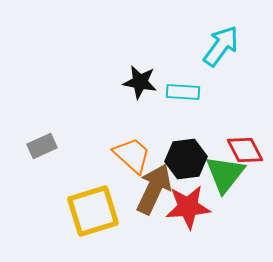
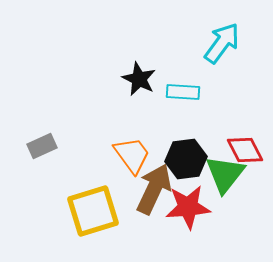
cyan arrow: moved 1 px right, 3 px up
black star: moved 1 px left, 3 px up; rotated 16 degrees clockwise
orange trapezoid: rotated 12 degrees clockwise
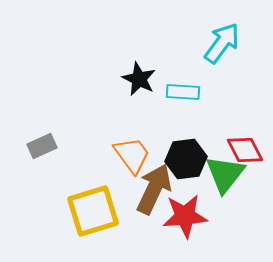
red star: moved 3 px left, 9 px down
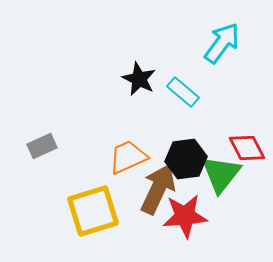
cyan rectangle: rotated 36 degrees clockwise
red diamond: moved 2 px right, 2 px up
orange trapezoid: moved 4 px left, 2 px down; rotated 78 degrees counterclockwise
green triangle: moved 4 px left
brown arrow: moved 4 px right
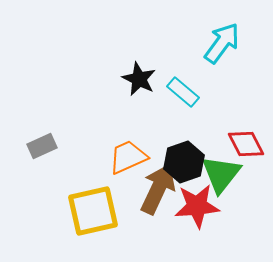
red diamond: moved 1 px left, 4 px up
black hexagon: moved 2 px left, 3 px down; rotated 12 degrees counterclockwise
yellow square: rotated 4 degrees clockwise
red star: moved 12 px right, 10 px up
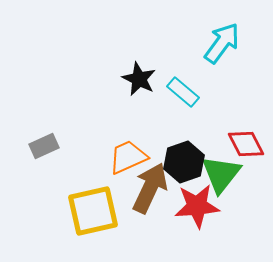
gray rectangle: moved 2 px right
brown arrow: moved 8 px left, 1 px up
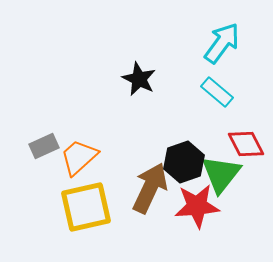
cyan rectangle: moved 34 px right
orange trapezoid: moved 49 px left; rotated 18 degrees counterclockwise
yellow square: moved 7 px left, 4 px up
